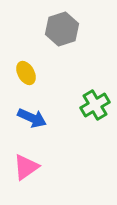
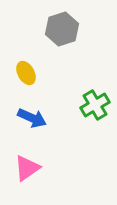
pink triangle: moved 1 px right, 1 px down
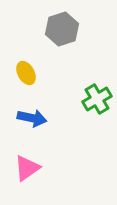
green cross: moved 2 px right, 6 px up
blue arrow: rotated 12 degrees counterclockwise
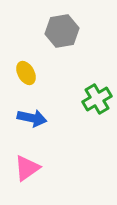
gray hexagon: moved 2 px down; rotated 8 degrees clockwise
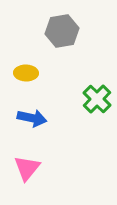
yellow ellipse: rotated 60 degrees counterclockwise
green cross: rotated 16 degrees counterclockwise
pink triangle: rotated 16 degrees counterclockwise
